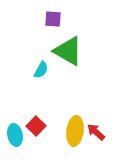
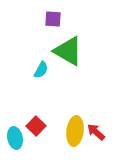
cyan ellipse: moved 3 px down
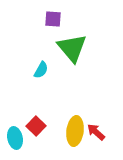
green triangle: moved 4 px right, 3 px up; rotated 20 degrees clockwise
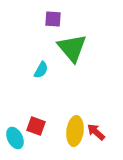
red square: rotated 24 degrees counterclockwise
cyan ellipse: rotated 15 degrees counterclockwise
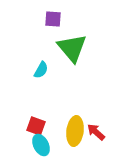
cyan ellipse: moved 26 px right, 7 px down
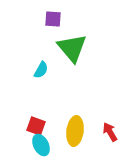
red arrow: moved 14 px right; rotated 18 degrees clockwise
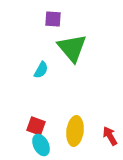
red arrow: moved 4 px down
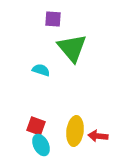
cyan semicircle: rotated 102 degrees counterclockwise
red arrow: moved 12 px left; rotated 54 degrees counterclockwise
